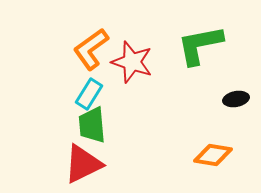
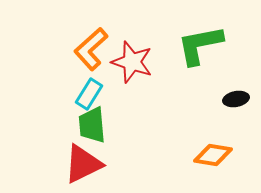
orange L-shape: rotated 6 degrees counterclockwise
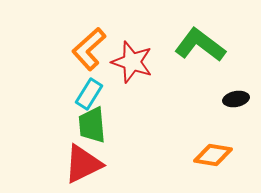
green L-shape: rotated 48 degrees clockwise
orange L-shape: moved 2 px left
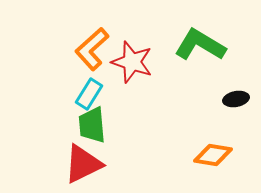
green L-shape: rotated 6 degrees counterclockwise
orange L-shape: moved 3 px right
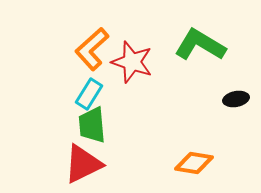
orange diamond: moved 19 px left, 8 px down
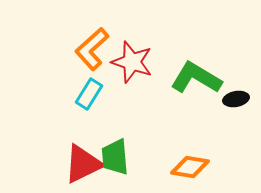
green L-shape: moved 4 px left, 33 px down
green trapezoid: moved 23 px right, 32 px down
orange diamond: moved 4 px left, 4 px down
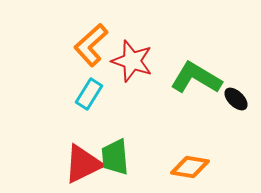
orange L-shape: moved 1 px left, 4 px up
red star: moved 1 px up
black ellipse: rotated 55 degrees clockwise
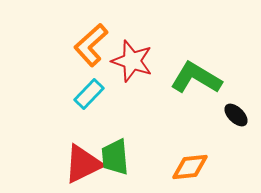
cyan rectangle: rotated 12 degrees clockwise
black ellipse: moved 16 px down
orange diamond: rotated 15 degrees counterclockwise
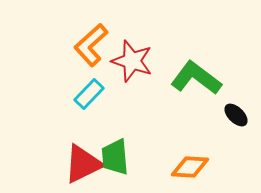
green L-shape: rotated 6 degrees clockwise
orange diamond: rotated 9 degrees clockwise
